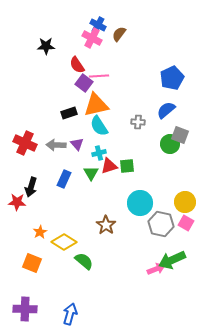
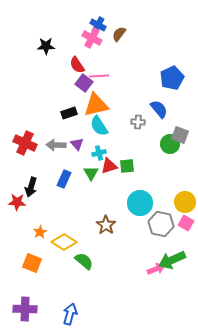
blue semicircle: moved 7 px left, 1 px up; rotated 90 degrees clockwise
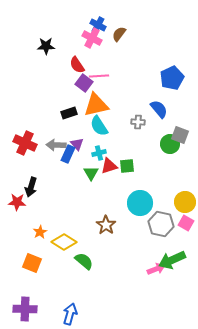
blue rectangle: moved 4 px right, 25 px up
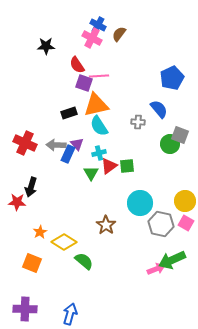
purple square: rotated 18 degrees counterclockwise
red triangle: rotated 18 degrees counterclockwise
yellow circle: moved 1 px up
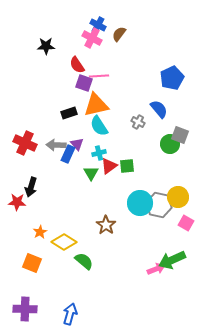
gray cross: rotated 24 degrees clockwise
yellow circle: moved 7 px left, 4 px up
gray hexagon: moved 2 px left, 19 px up
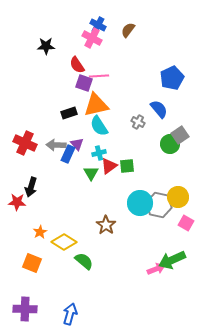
brown semicircle: moved 9 px right, 4 px up
gray square: rotated 36 degrees clockwise
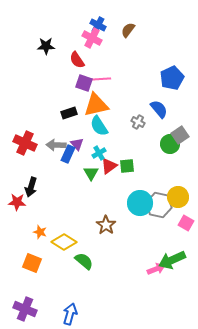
red semicircle: moved 5 px up
pink line: moved 2 px right, 3 px down
cyan cross: rotated 16 degrees counterclockwise
orange star: rotated 24 degrees counterclockwise
purple cross: rotated 20 degrees clockwise
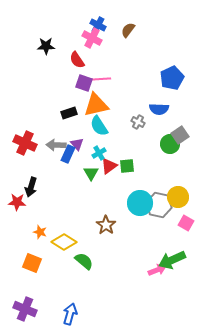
blue semicircle: rotated 132 degrees clockwise
pink arrow: moved 1 px right, 1 px down
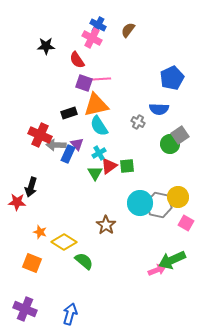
red cross: moved 15 px right, 8 px up
green triangle: moved 4 px right
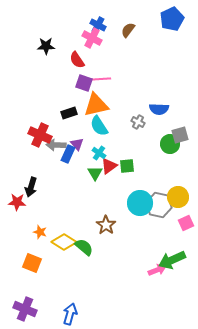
blue pentagon: moved 59 px up
gray square: rotated 18 degrees clockwise
cyan cross: rotated 24 degrees counterclockwise
pink square: rotated 35 degrees clockwise
green semicircle: moved 14 px up
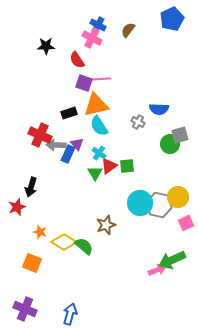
red star: moved 5 px down; rotated 24 degrees counterclockwise
brown star: rotated 18 degrees clockwise
green semicircle: moved 1 px up
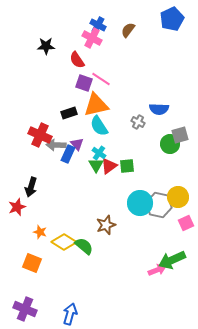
pink line: rotated 36 degrees clockwise
green triangle: moved 1 px right, 8 px up
